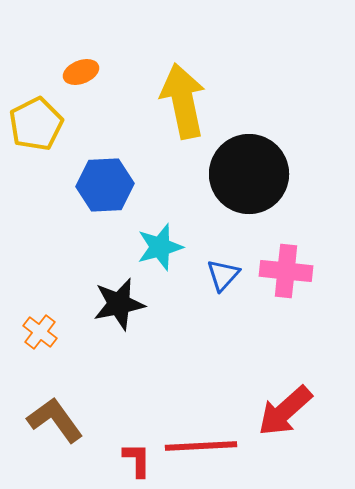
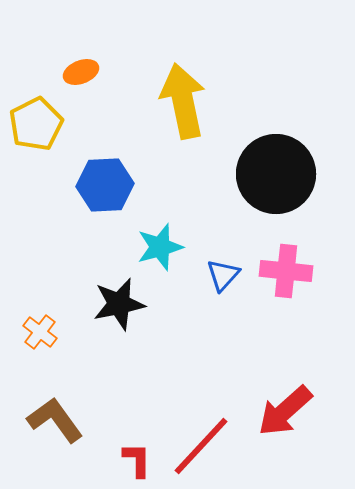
black circle: moved 27 px right
red line: rotated 44 degrees counterclockwise
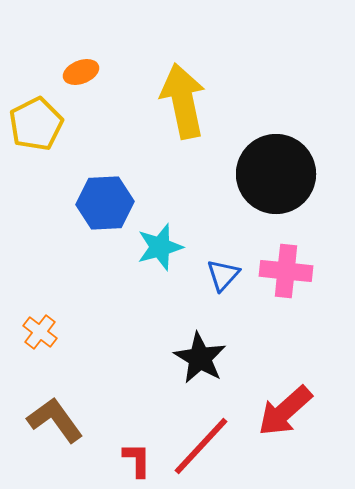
blue hexagon: moved 18 px down
black star: moved 81 px right, 54 px down; rotated 30 degrees counterclockwise
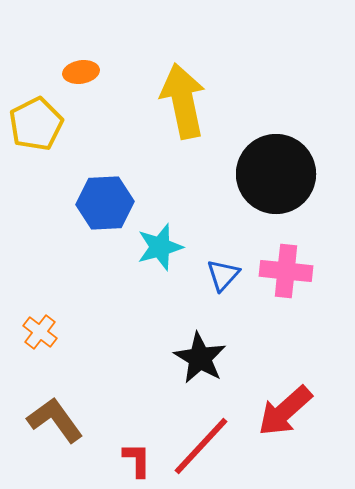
orange ellipse: rotated 12 degrees clockwise
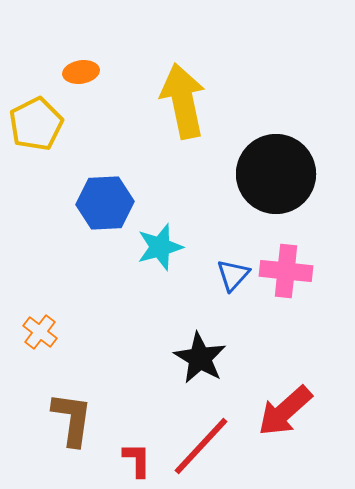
blue triangle: moved 10 px right
brown L-shape: moved 17 px right, 1 px up; rotated 44 degrees clockwise
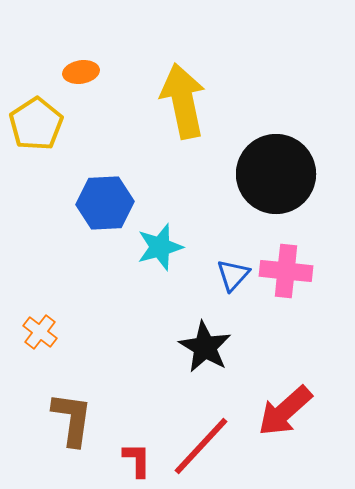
yellow pentagon: rotated 6 degrees counterclockwise
black star: moved 5 px right, 11 px up
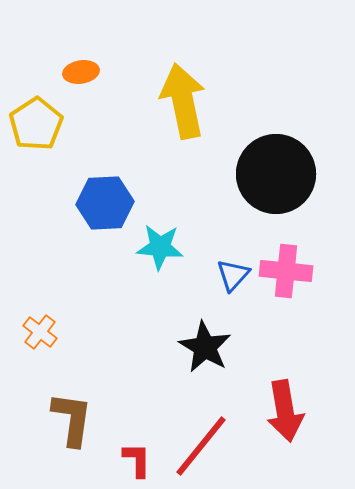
cyan star: rotated 21 degrees clockwise
red arrow: rotated 58 degrees counterclockwise
red line: rotated 4 degrees counterclockwise
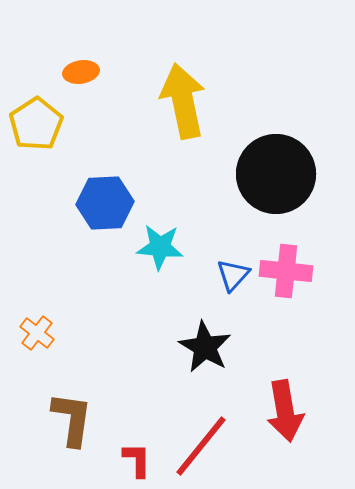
orange cross: moved 3 px left, 1 px down
